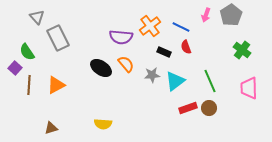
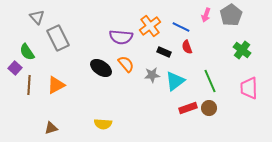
red semicircle: moved 1 px right
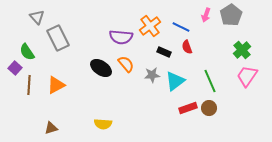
green cross: rotated 12 degrees clockwise
pink trapezoid: moved 2 px left, 12 px up; rotated 35 degrees clockwise
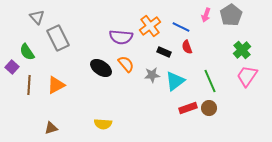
purple square: moved 3 px left, 1 px up
